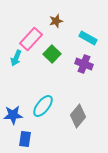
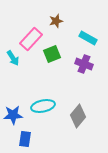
green square: rotated 24 degrees clockwise
cyan arrow: moved 3 px left; rotated 56 degrees counterclockwise
cyan ellipse: rotated 40 degrees clockwise
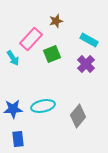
cyan rectangle: moved 1 px right, 2 px down
purple cross: moved 2 px right; rotated 24 degrees clockwise
blue star: moved 6 px up
blue rectangle: moved 7 px left; rotated 14 degrees counterclockwise
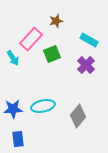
purple cross: moved 1 px down
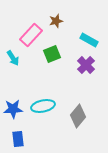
pink rectangle: moved 4 px up
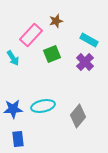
purple cross: moved 1 px left, 3 px up
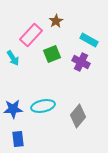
brown star: rotated 16 degrees counterclockwise
purple cross: moved 4 px left; rotated 18 degrees counterclockwise
